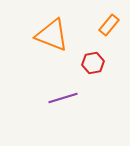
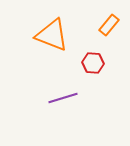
red hexagon: rotated 15 degrees clockwise
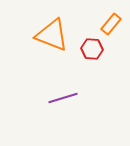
orange rectangle: moved 2 px right, 1 px up
red hexagon: moved 1 px left, 14 px up
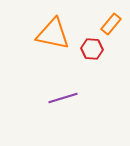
orange triangle: moved 1 px right, 1 px up; rotated 9 degrees counterclockwise
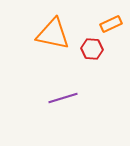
orange rectangle: rotated 25 degrees clockwise
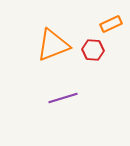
orange triangle: moved 11 px down; rotated 33 degrees counterclockwise
red hexagon: moved 1 px right, 1 px down
